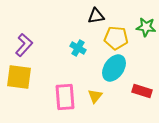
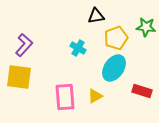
yellow pentagon: rotated 25 degrees counterclockwise
yellow triangle: rotated 21 degrees clockwise
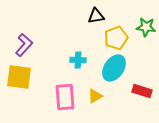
cyan cross: moved 12 px down; rotated 28 degrees counterclockwise
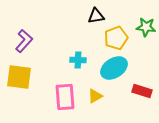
purple L-shape: moved 4 px up
cyan ellipse: rotated 24 degrees clockwise
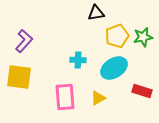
black triangle: moved 3 px up
green star: moved 3 px left, 10 px down; rotated 18 degrees counterclockwise
yellow pentagon: moved 1 px right, 2 px up
yellow triangle: moved 3 px right, 2 px down
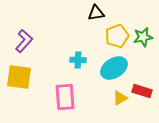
yellow triangle: moved 22 px right
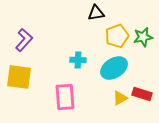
purple L-shape: moved 1 px up
red rectangle: moved 3 px down
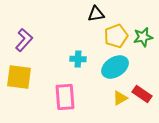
black triangle: moved 1 px down
yellow pentagon: moved 1 px left
cyan cross: moved 1 px up
cyan ellipse: moved 1 px right, 1 px up
red rectangle: rotated 18 degrees clockwise
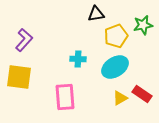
green star: moved 12 px up
